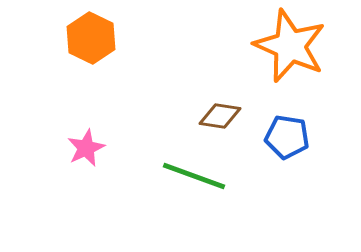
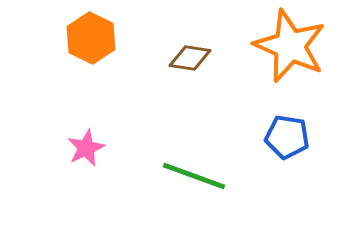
brown diamond: moved 30 px left, 58 px up
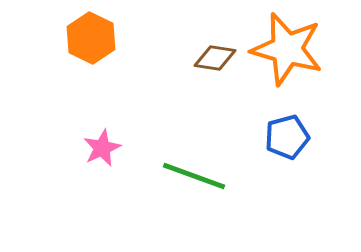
orange star: moved 3 px left, 3 px down; rotated 8 degrees counterclockwise
brown diamond: moved 25 px right
blue pentagon: rotated 24 degrees counterclockwise
pink star: moved 16 px right
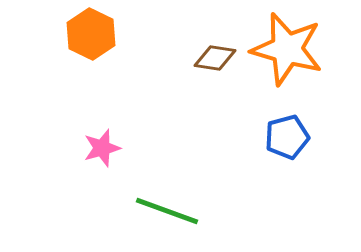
orange hexagon: moved 4 px up
pink star: rotated 9 degrees clockwise
green line: moved 27 px left, 35 px down
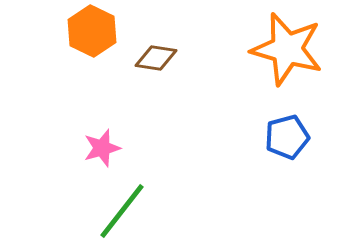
orange hexagon: moved 1 px right, 3 px up
brown diamond: moved 59 px left
green line: moved 45 px left; rotated 72 degrees counterclockwise
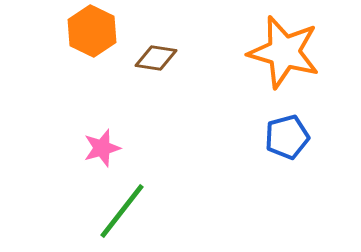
orange star: moved 3 px left, 3 px down
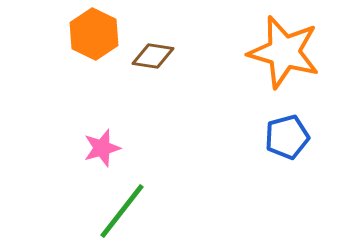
orange hexagon: moved 2 px right, 3 px down
brown diamond: moved 3 px left, 2 px up
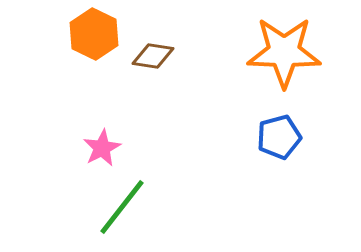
orange star: rotated 14 degrees counterclockwise
blue pentagon: moved 8 px left
pink star: rotated 12 degrees counterclockwise
green line: moved 4 px up
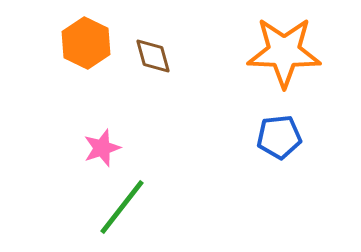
orange hexagon: moved 8 px left, 9 px down
brown diamond: rotated 66 degrees clockwise
blue pentagon: rotated 9 degrees clockwise
pink star: rotated 9 degrees clockwise
